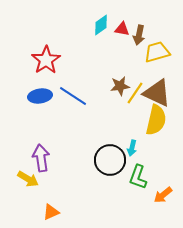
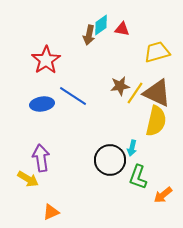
brown arrow: moved 50 px left
blue ellipse: moved 2 px right, 8 px down
yellow semicircle: moved 1 px down
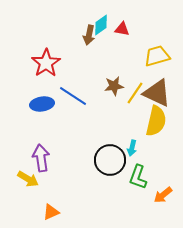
yellow trapezoid: moved 4 px down
red star: moved 3 px down
brown star: moved 6 px left
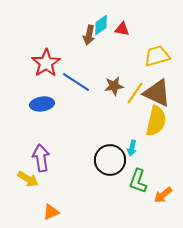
blue line: moved 3 px right, 14 px up
green L-shape: moved 4 px down
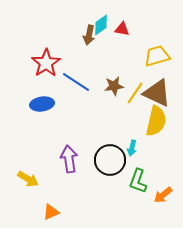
purple arrow: moved 28 px right, 1 px down
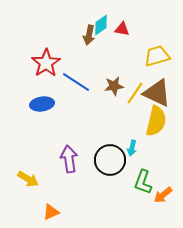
green L-shape: moved 5 px right, 1 px down
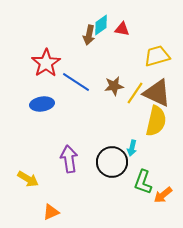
black circle: moved 2 px right, 2 px down
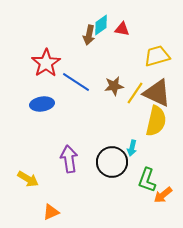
green L-shape: moved 4 px right, 2 px up
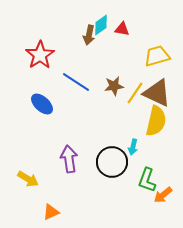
red star: moved 6 px left, 8 px up
blue ellipse: rotated 50 degrees clockwise
cyan arrow: moved 1 px right, 1 px up
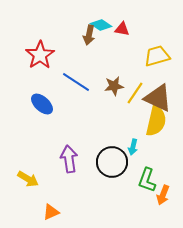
cyan diamond: rotated 70 degrees clockwise
brown triangle: moved 1 px right, 5 px down
orange arrow: rotated 30 degrees counterclockwise
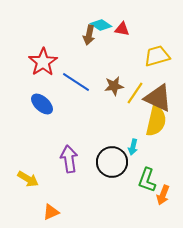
red star: moved 3 px right, 7 px down
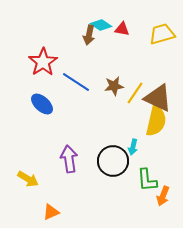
yellow trapezoid: moved 5 px right, 22 px up
black circle: moved 1 px right, 1 px up
green L-shape: rotated 25 degrees counterclockwise
orange arrow: moved 1 px down
